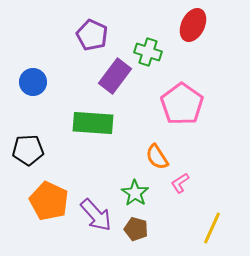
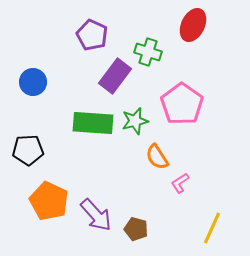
green star: moved 72 px up; rotated 24 degrees clockwise
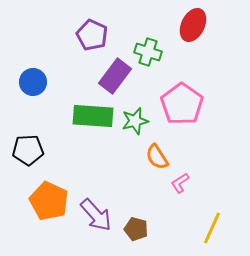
green rectangle: moved 7 px up
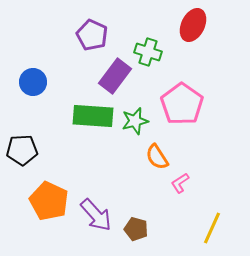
black pentagon: moved 6 px left
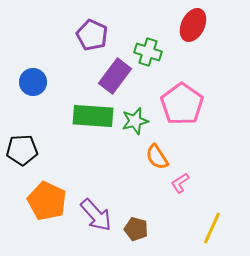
orange pentagon: moved 2 px left
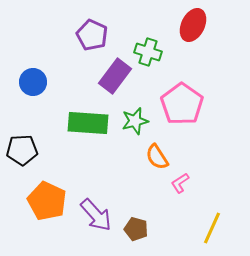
green rectangle: moved 5 px left, 7 px down
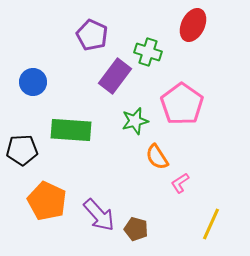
green rectangle: moved 17 px left, 7 px down
purple arrow: moved 3 px right
yellow line: moved 1 px left, 4 px up
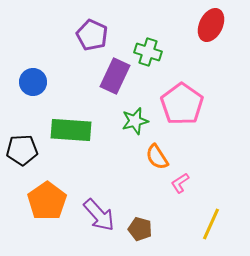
red ellipse: moved 18 px right
purple rectangle: rotated 12 degrees counterclockwise
orange pentagon: rotated 12 degrees clockwise
brown pentagon: moved 4 px right
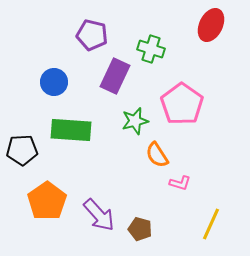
purple pentagon: rotated 12 degrees counterclockwise
green cross: moved 3 px right, 3 px up
blue circle: moved 21 px right
orange semicircle: moved 2 px up
pink L-shape: rotated 130 degrees counterclockwise
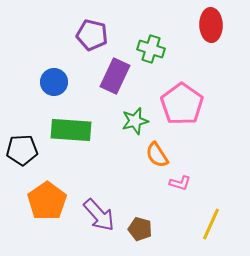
red ellipse: rotated 28 degrees counterclockwise
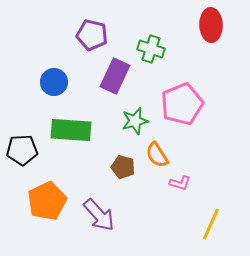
pink pentagon: rotated 15 degrees clockwise
orange pentagon: rotated 9 degrees clockwise
brown pentagon: moved 17 px left, 62 px up
